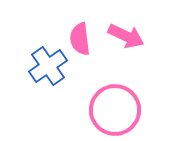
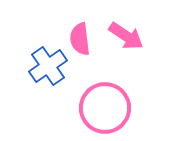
pink arrow: rotated 9 degrees clockwise
pink circle: moved 10 px left, 2 px up
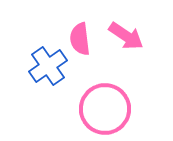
pink circle: moved 1 px down
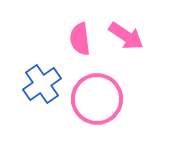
blue cross: moved 6 px left, 18 px down
pink circle: moved 8 px left, 10 px up
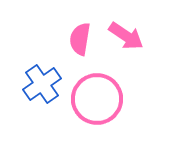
pink semicircle: rotated 16 degrees clockwise
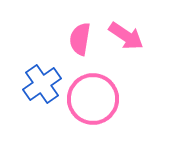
pink circle: moved 4 px left
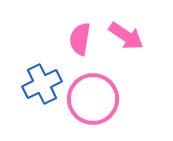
blue cross: rotated 9 degrees clockwise
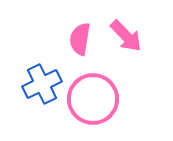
pink arrow: rotated 12 degrees clockwise
